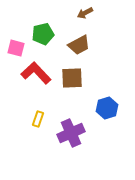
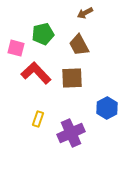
brown trapezoid: rotated 90 degrees clockwise
blue hexagon: rotated 10 degrees counterclockwise
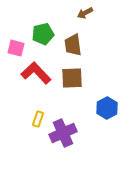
brown trapezoid: moved 6 px left; rotated 20 degrees clockwise
purple cross: moved 8 px left
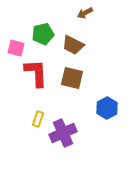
brown trapezoid: rotated 55 degrees counterclockwise
red L-shape: rotated 40 degrees clockwise
brown square: rotated 15 degrees clockwise
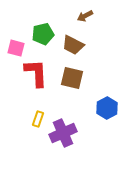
brown arrow: moved 3 px down
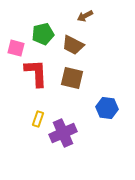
blue hexagon: rotated 25 degrees counterclockwise
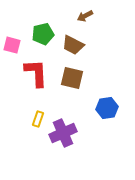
pink square: moved 4 px left, 3 px up
blue hexagon: rotated 15 degrees counterclockwise
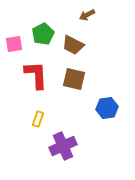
brown arrow: moved 2 px right, 1 px up
green pentagon: rotated 15 degrees counterclockwise
pink square: moved 2 px right, 1 px up; rotated 24 degrees counterclockwise
red L-shape: moved 2 px down
brown square: moved 2 px right, 1 px down
purple cross: moved 13 px down
